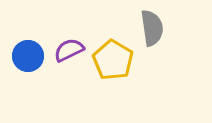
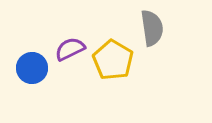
purple semicircle: moved 1 px right, 1 px up
blue circle: moved 4 px right, 12 px down
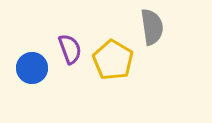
gray semicircle: moved 1 px up
purple semicircle: rotated 96 degrees clockwise
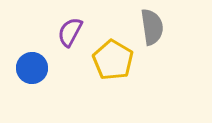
purple semicircle: moved 17 px up; rotated 132 degrees counterclockwise
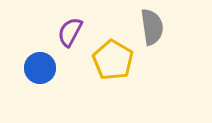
blue circle: moved 8 px right
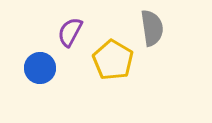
gray semicircle: moved 1 px down
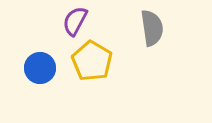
purple semicircle: moved 5 px right, 11 px up
yellow pentagon: moved 21 px left, 1 px down
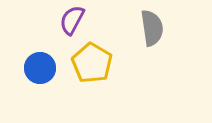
purple semicircle: moved 3 px left, 1 px up
yellow pentagon: moved 2 px down
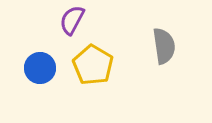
gray semicircle: moved 12 px right, 18 px down
yellow pentagon: moved 1 px right, 2 px down
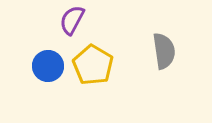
gray semicircle: moved 5 px down
blue circle: moved 8 px right, 2 px up
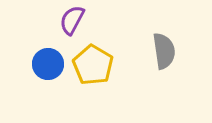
blue circle: moved 2 px up
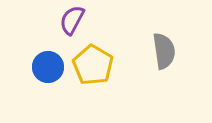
blue circle: moved 3 px down
